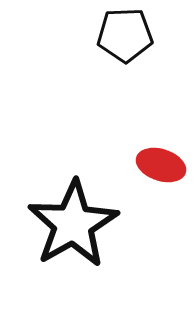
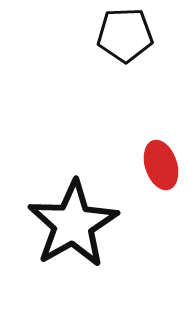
red ellipse: rotated 54 degrees clockwise
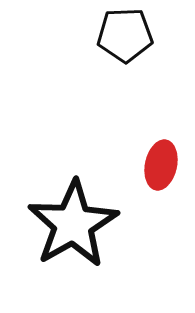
red ellipse: rotated 30 degrees clockwise
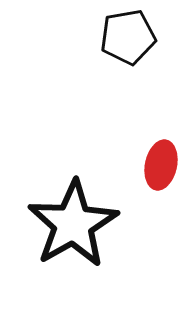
black pentagon: moved 3 px right, 2 px down; rotated 8 degrees counterclockwise
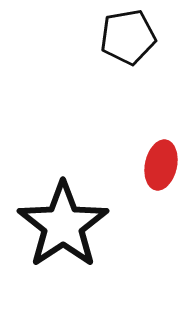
black star: moved 10 px left, 1 px down; rotated 4 degrees counterclockwise
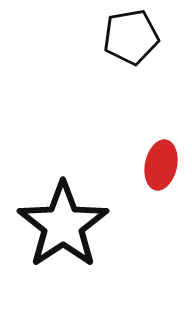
black pentagon: moved 3 px right
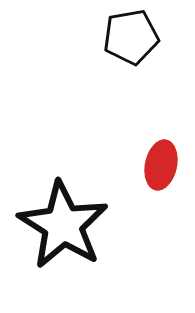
black star: rotated 6 degrees counterclockwise
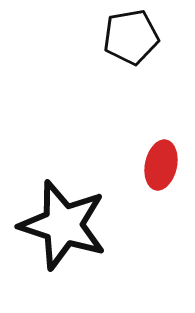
black star: rotated 14 degrees counterclockwise
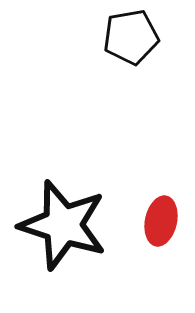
red ellipse: moved 56 px down
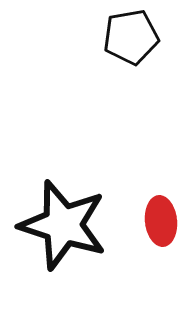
red ellipse: rotated 18 degrees counterclockwise
